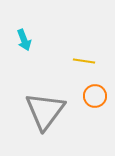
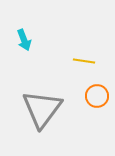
orange circle: moved 2 px right
gray triangle: moved 3 px left, 2 px up
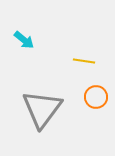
cyan arrow: rotated 30 degrees counterclockwise
orange circle: moved 1 px left, 1 px down
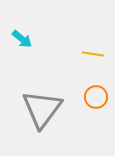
cyan arrow: moved 2 px left, 1 px up
yellow line: moved 9 px right, 7 px up
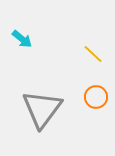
yellow line: rotated 35 degrees clockwise
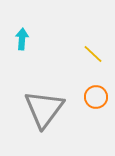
cyan arrow: rotated 125 degrees counterclockwise
gray triangle: moved 2 px right
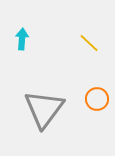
yellow line: moved 4 px left, 11 px up
orange circle: moved 1 px right, 2 px down
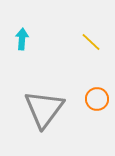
yellow line: moved 2 px right, 1 px up
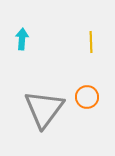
yellow line: rotated 45 degrees clockwise
orange circle: moved 10 px left, 2 px up
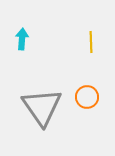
gray triangle: moved 2 px left, 2 px up; rotated 12 degrees counterclockwise
